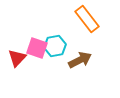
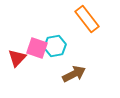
brown arrow: moved 6 px left, 14 px down
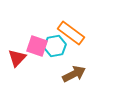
orange rectangle: moved 16 px left, 14 px down; rotated 16 degrees counterclockwise
pink square: moved 2 px up
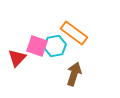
orange rectangle: moved 3 px right
brown arrow: rotated 45 degrees counterclockwise
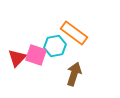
pink square: moved 1 px left, 9 px down
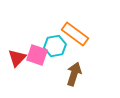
orange rectangle: moved 1 px right, 1 px down
pink square: moved 1 px right
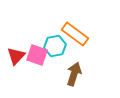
red triangle: moved 1 px left, 2 px up
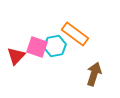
pink square: moved 8 px up
brown arrow: moved 20 px right
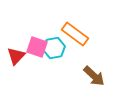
cyan hexagon: moved 1 px left, 2 px down
brown arrow: moved 2 px down; rotated 115 degrees clockwise
